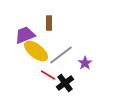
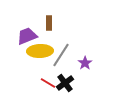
purple trapezoid: moved 2 px right, 1 px down
yellow ellipse: moved 4 px right; rotated 40 degrees counterclockwise
gray line: rotated 20 degrees counterclockwise
red line: moved 8 px down
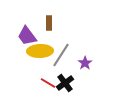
purple trapezoid: rotated 105 degrees counterclockwise
